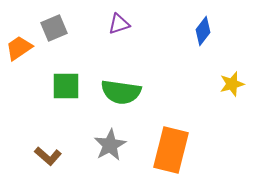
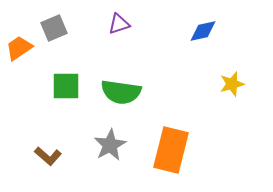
blue diamond: rotated 40 degrees clockwise
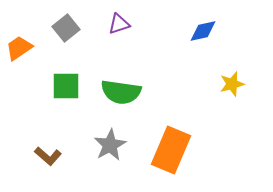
gray square: moved 12 px right; rotated 16 degrees counterclockwise
orange rectangle: rotated 9 degrees clockwise
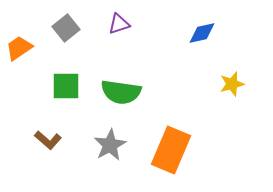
blue diamond: moved 1 px left, 2 px down
brown L-shape: moved 16 px up
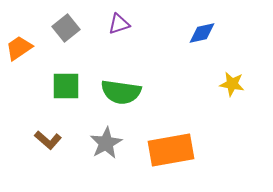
yellow star: rotated 25 degrees clockwise
gray star: moved 4 px left, 2 px up
orange rectangle: rotated 57 degrees clockwise
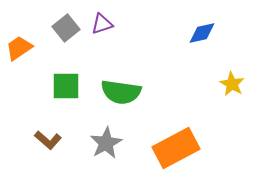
purple triangle: moved 17 px left
yellow star: rotated 20 degrees clockwise
orange rectangle: moved 5 px right, 2 px up; rotated 18 degrees counterclockwise
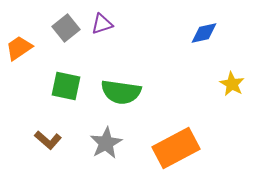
blue diamond: moved 2 px right
green square: rotated 12 degrees clockwise
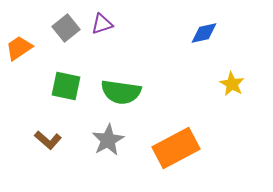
gray star: moved 2 px right, 3 px up
